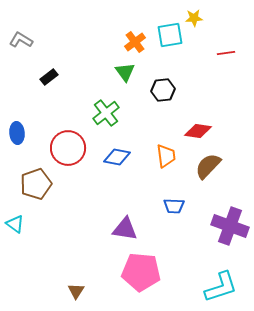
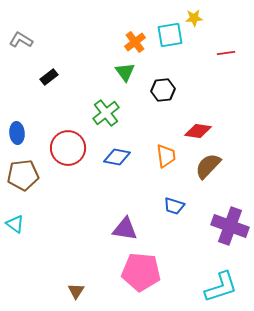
brown pentagon: moved 13 px left, 9 px up; rotated 12 degrees clockwise
blue trapezoid: rotated 15 degrees clockwise
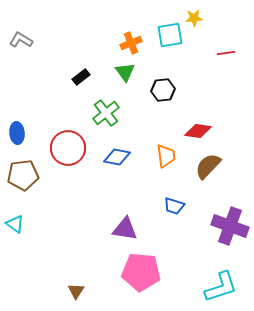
orange cross: moved 4 px left, 1 px down; rotated 15 degrees clockwise
black rectangle: moved 32 px right
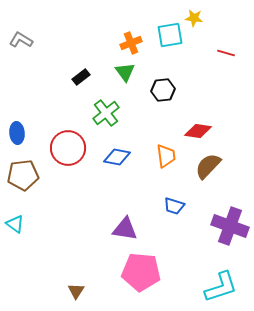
yellow star: rotated 12 degrees clockwise
red line: rotated 24 degrees clockwise
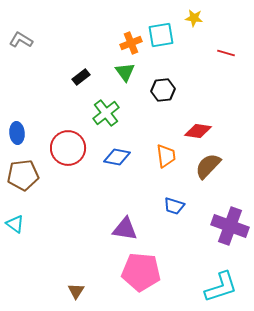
cyan square: moved 9 px left
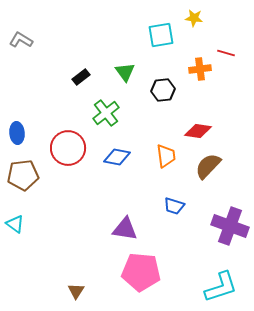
orange cross: moved 69 px right, 26 px down; rotated 15 degrees clockwise
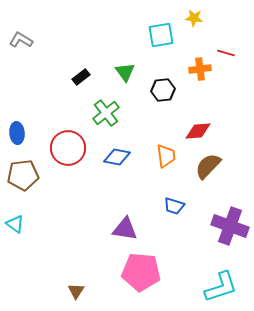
red diamond: rotated 12 degrees counterclockwise
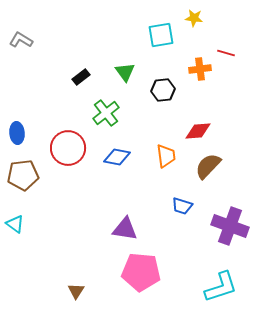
blue trapezoid: moved 8 px right
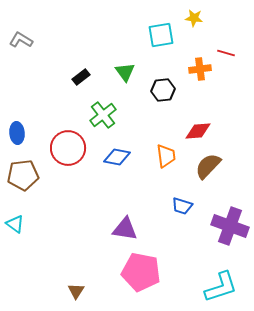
green cross: moved 3 px left, 2 px down
pink pentagon: rotated 6 degrees clockwise
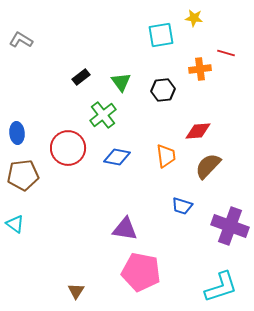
green triangle: moved 4 px left, 10 px down
